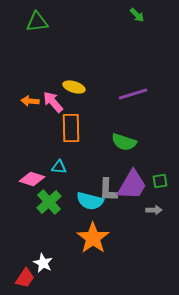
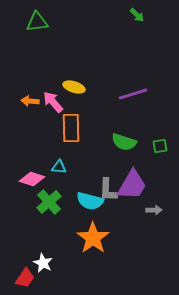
green square: moved 35 px up
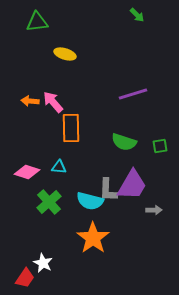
yellow ellipse: moved 9 px left, 33 px up
pink diamond: moved 5 px left, 7 px up
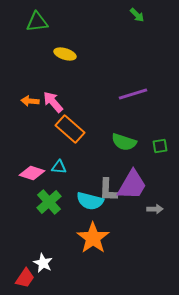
orange rectangle: moved 1 px left, 1 px down; rotated 48 degrees counterclockwise
pink diamond: moved 5 px right, 1 px down
gray arrow: moved 1 px right, 1 px up
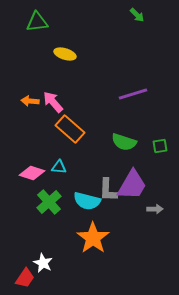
cyan semicircle: moved 3 px left
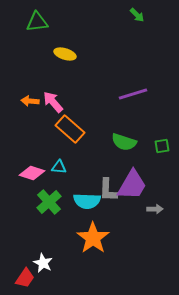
green square: moved 2 px right
cyan semicircle: rotated 12 degrees counterclockwise
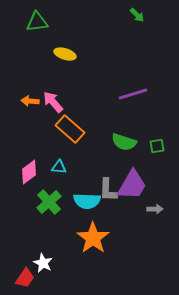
green square: moved 5 px left
pink diamond: moved 3 px left, 1 px up; rotated 55 degrees counterclockwise
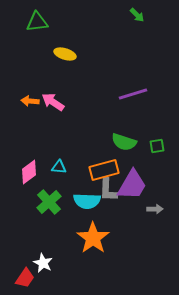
pink arrow: rotated 15 degrees counterclockwise
orange rectangle: moved 34 px right, 41 px down; rotated 56 degrees counterclockwise
